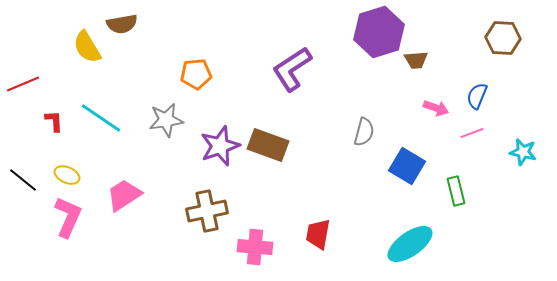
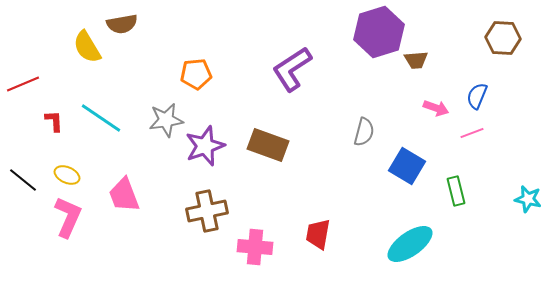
purple star: moved 15 px left
cyan star: moved 5 px right, 47 px down
pink trapezoid: rotated 78 degrees counterclockwise
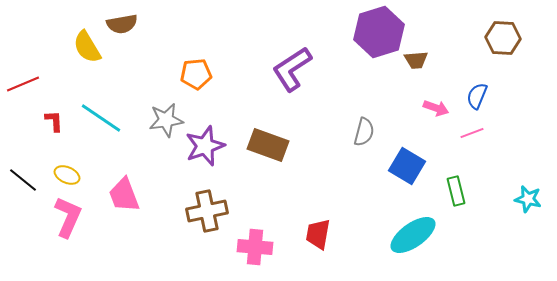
cyan ellipse: moved 3 px right, 9 px up
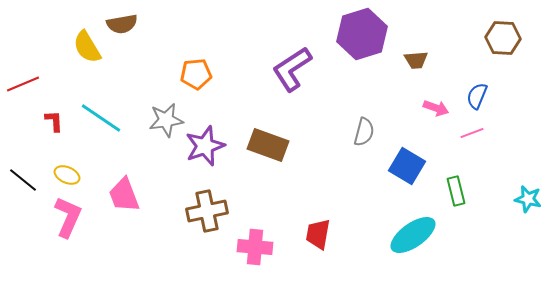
purple hexagon: moved 17 px left, 2 px down
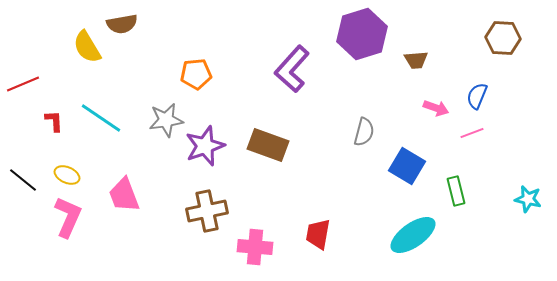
purple L-shape: rotated 15 degrees counterclockwise
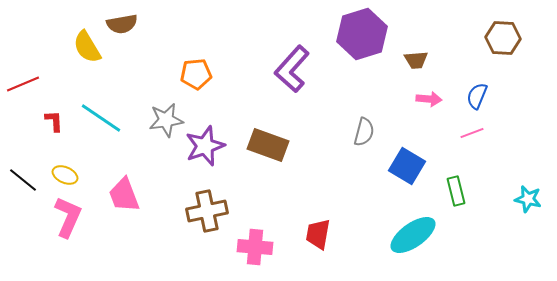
pink arrow: moved 7 px left, 9 px up; rotated 15 degrees counterclockwise
yellow ellipse: moved 2 px left
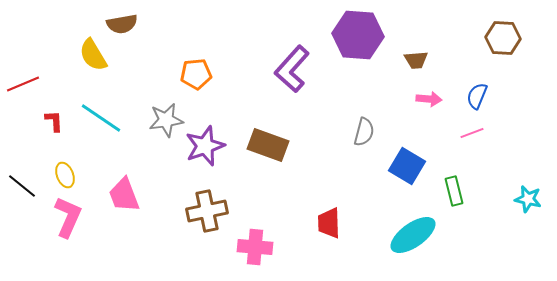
purple hexagon: moved 4 px left, 1 px down; rotated 21 degrees clockwise
yellow semicircle: moved 6 px right, 8 px down
yellow ellipse: rotated 45 degrees clockwise
black line: moved 1 px left, 6 px down
green rectangle: moved 2 px left
red trapezoid: moved 11 px right, 11 px up; rotated 12 degrees counterclockwise
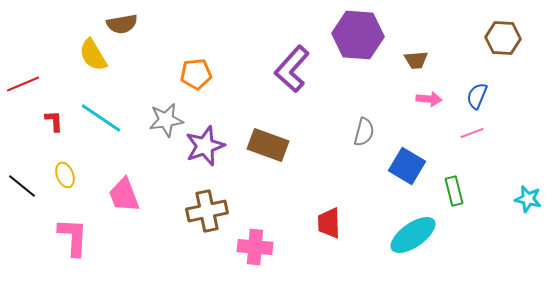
pink L-shape: moved 5 px right, 20 px down; rotated 21 degrees counterclockwise
